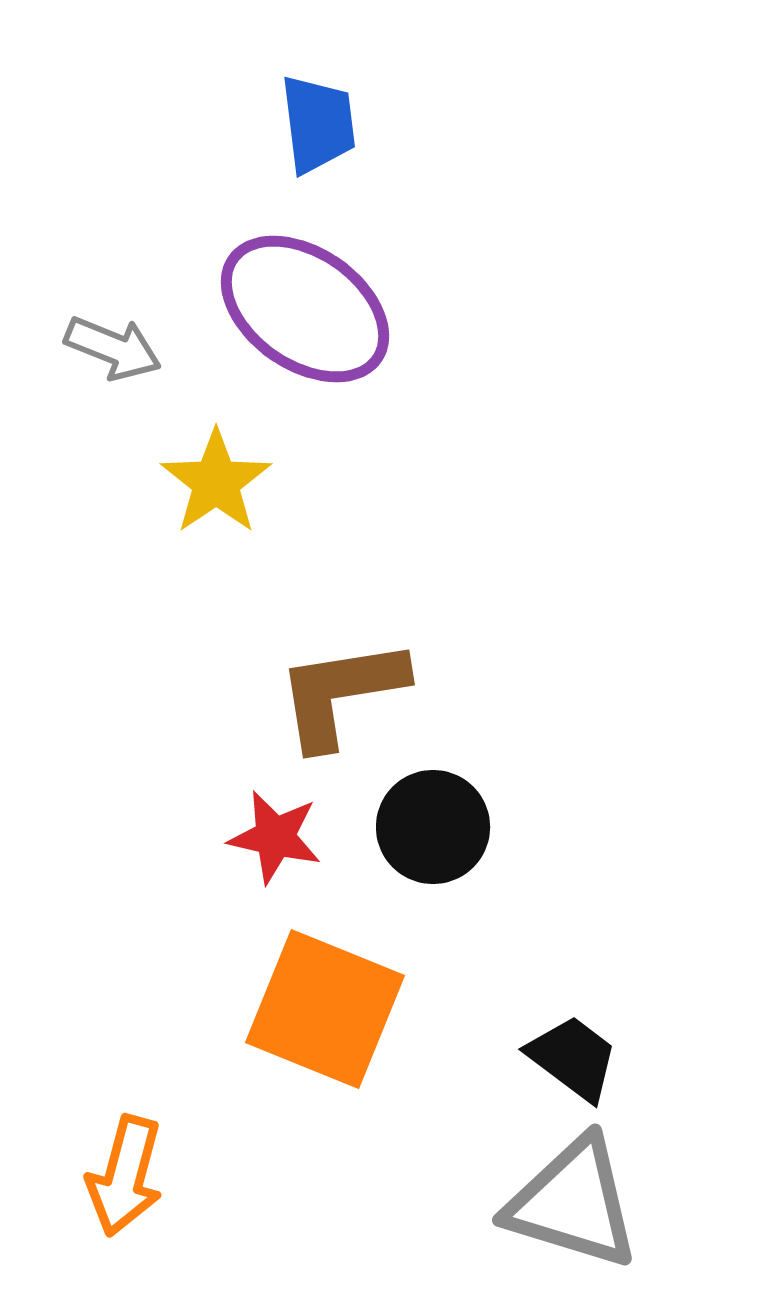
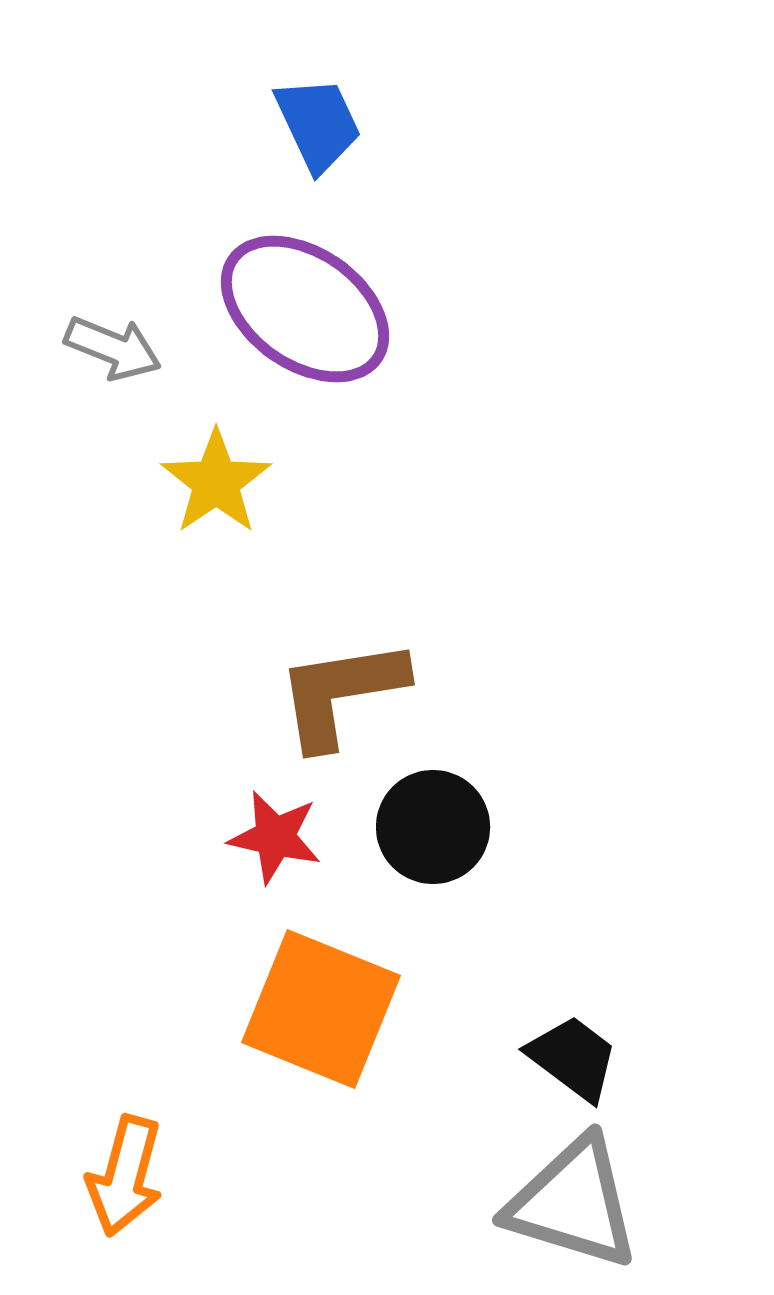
blue trapezoid: rotated 18 degrees counterclockwise
orange square: moved 4 px left
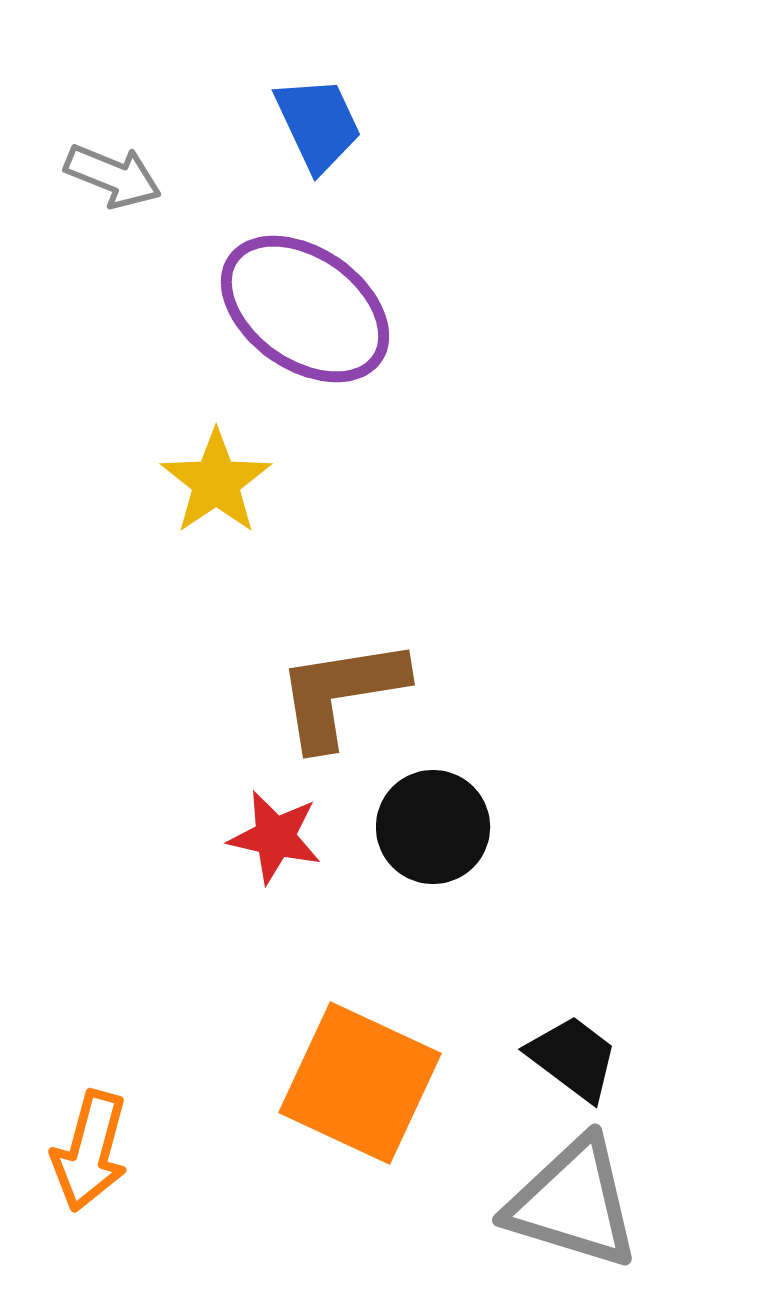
gray arrow: moved 172 px up
orange square: moved 39 px right, 74 px down; rotated 3 degrees clockwise
orange arrow: moved 35 px left, 25 px up
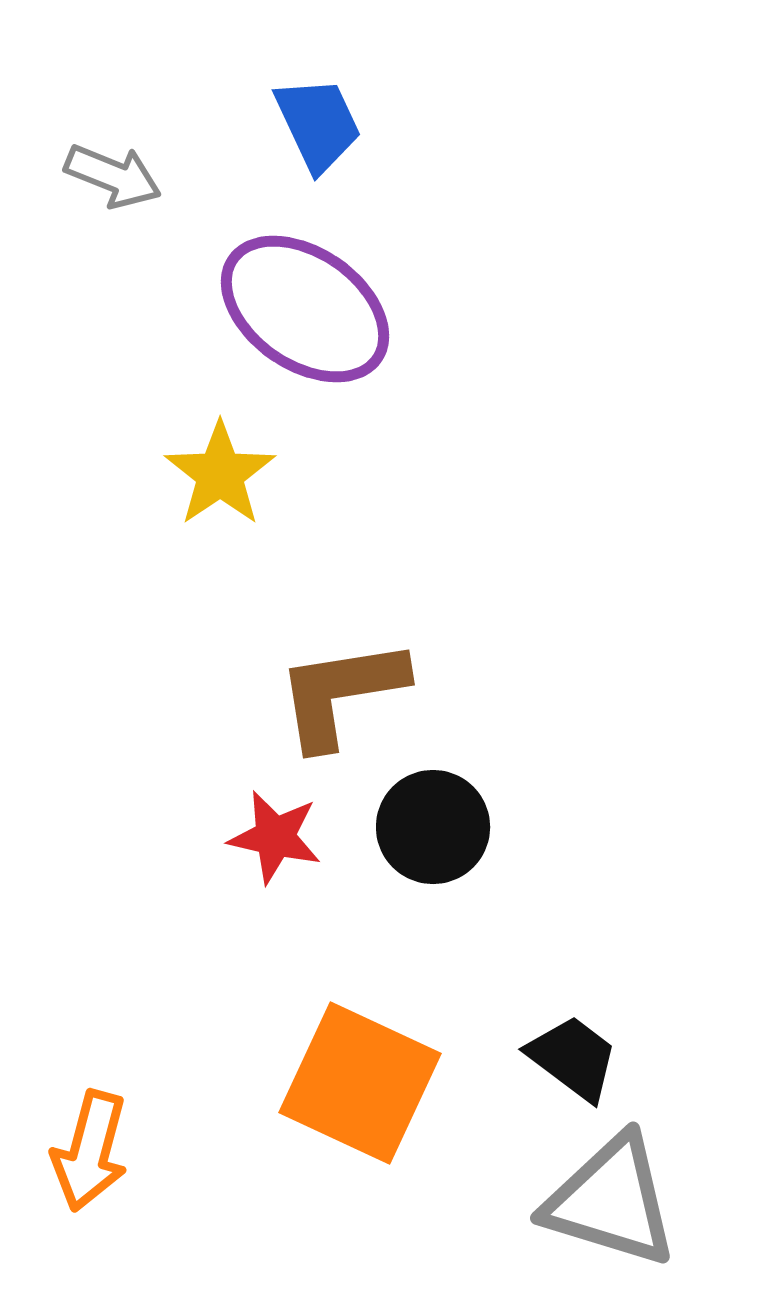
yellow star: moved 4 px right, 8 px up
gray triangle: moved 38 px right, 2 px up
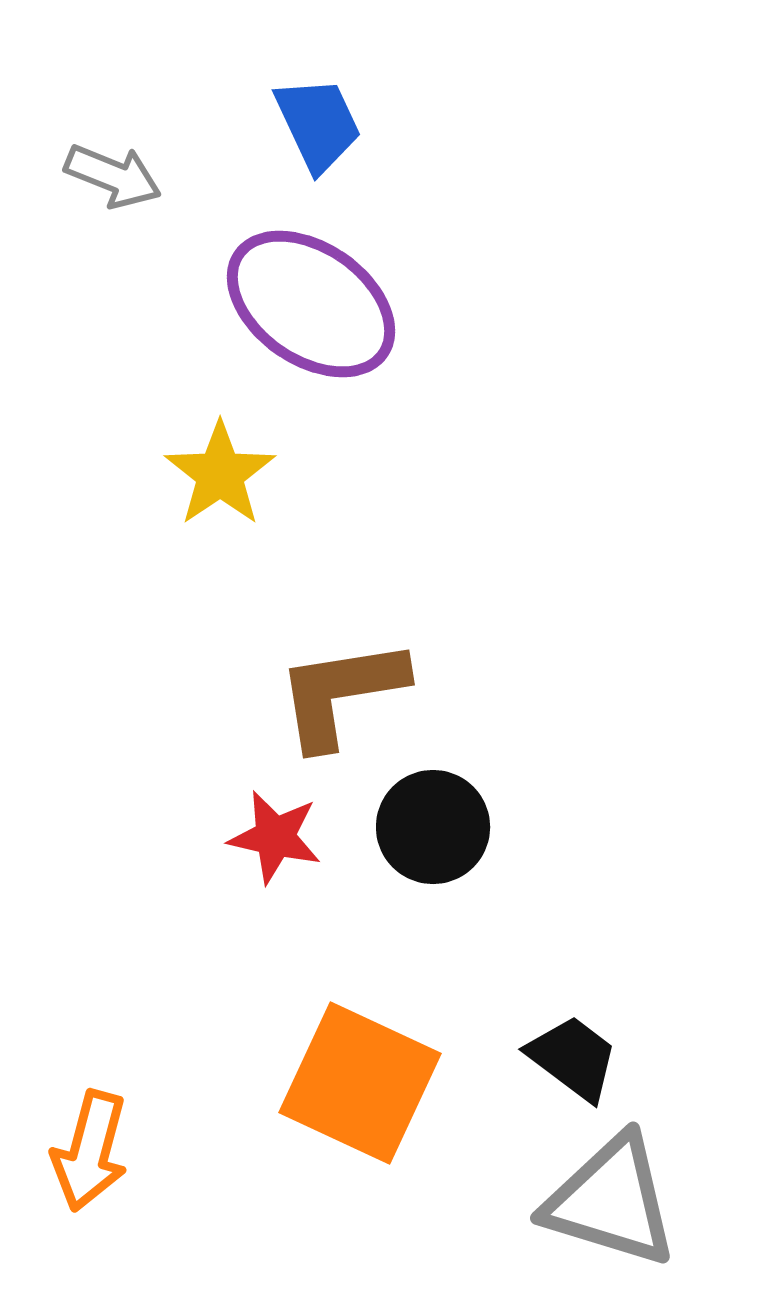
purple ellipse: moved 6 px right, 5 px up
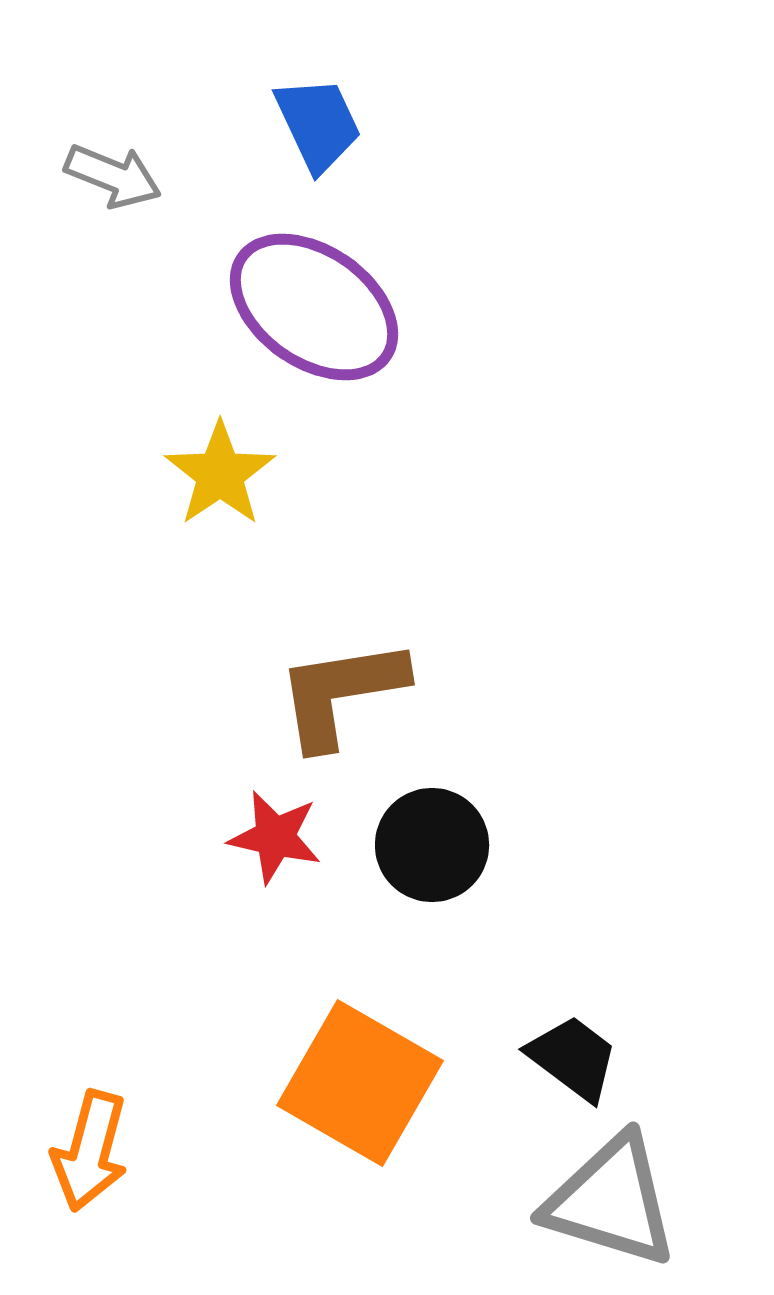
purple ellipse: moved 3 px right, 3 px down
black circle: moved 1 px left, 18 px down
orange square: rotated 5 degrees clockwise
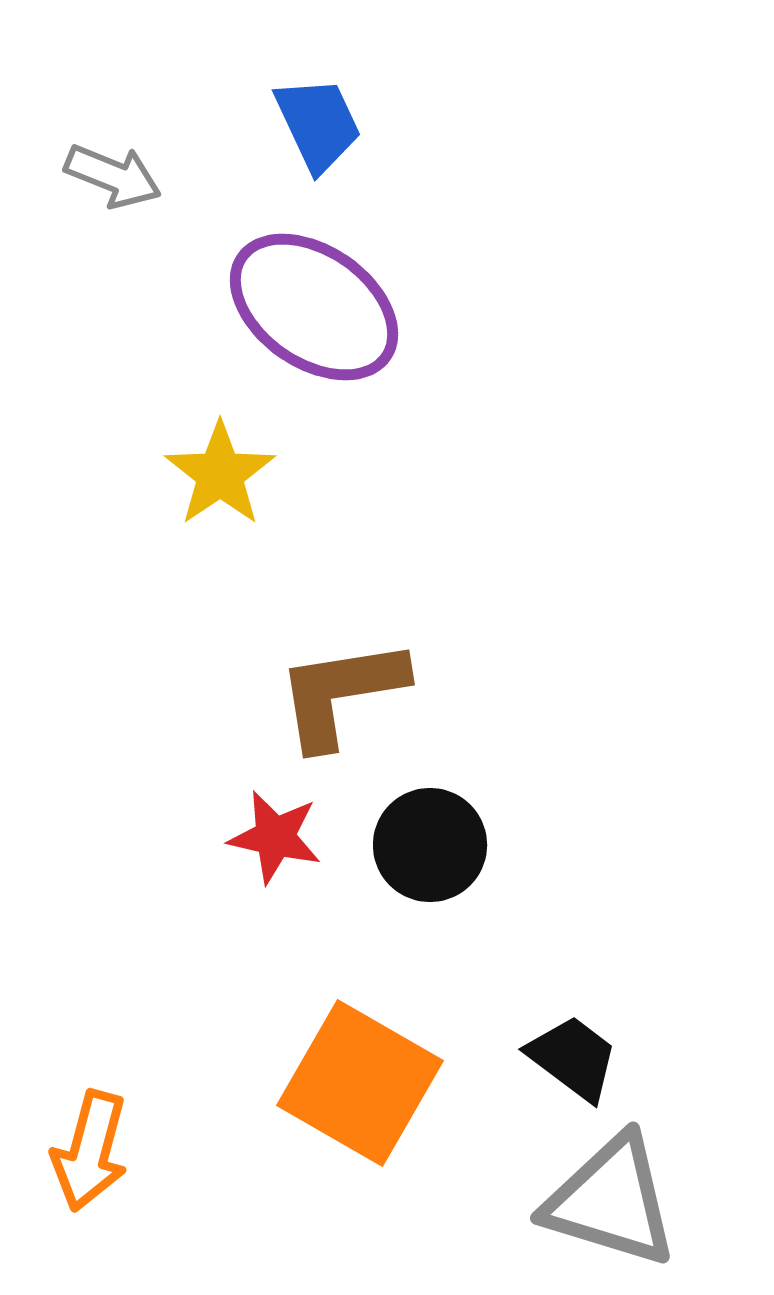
black circle: moved 2 px left
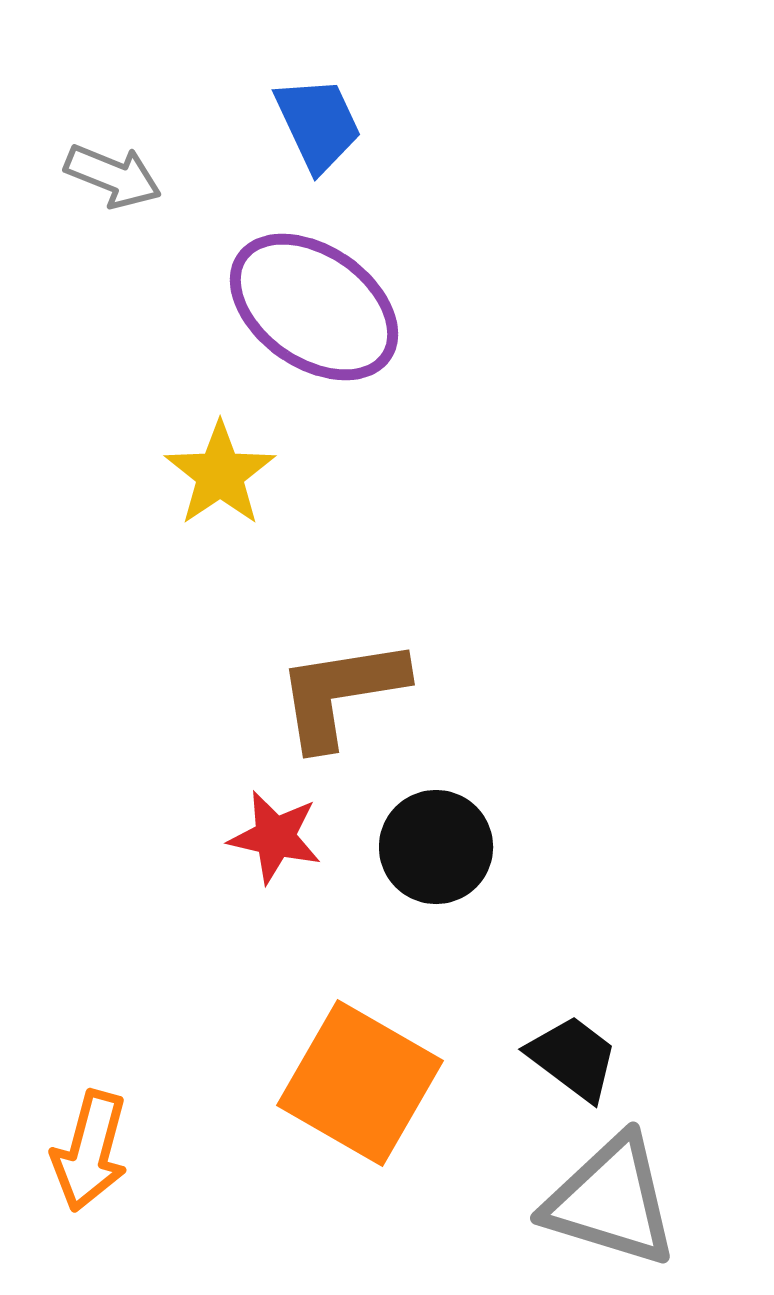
black circle: moved 6 px right, 2 px down
